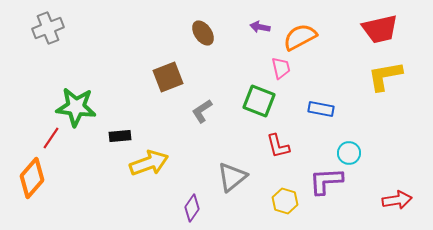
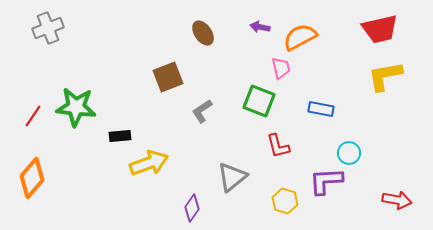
red line: moved 18 px left, 22 px up
red arrow: rotated 20 degrees clockwise
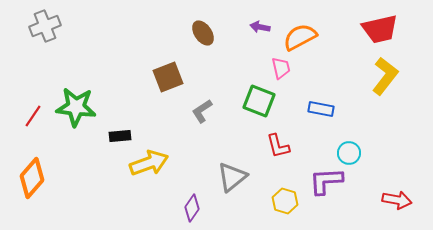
gray cross: moved 3 px left, 2 px up
yellow L-shape: rotated 138 degrees clockwise
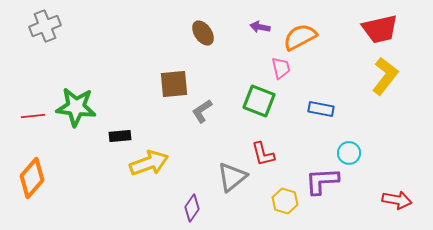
brown square: moved 6 px right, 7 px down; rotated 16 degrees clockwise
red line: rotated 50 degrees clockwise
red L-shape: moved 15 px left, 8 px down
purple L-shape: moved 4 px left
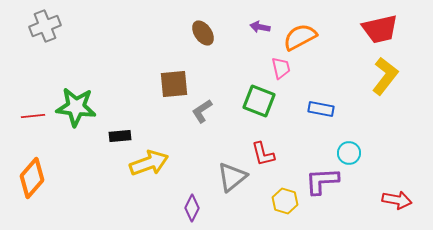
purple diamond: rotated 8 degrees counterclockwise
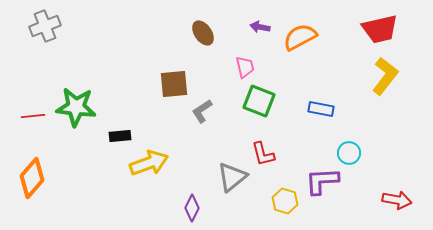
pink trapezoid: moved 36 px left, 1 px up
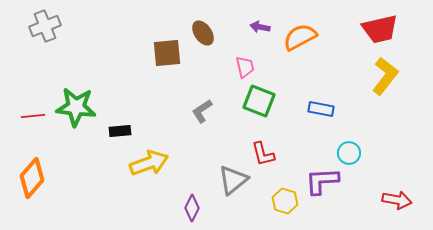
brown square: moved 7 px left, 31 px up
black rectangle: moved 5 px up
gray triangle: moved 1 px right, 3 px down
